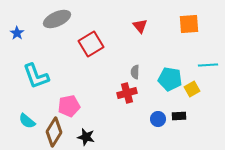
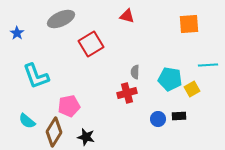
gray ellipse: moved 4 px right
red triangle: moved 13 px left, 10 px up; rotated 35 degrees counterclockwise
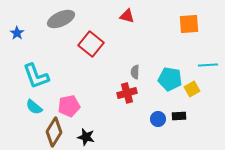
red square: rotated 20 degrees counterclockwise
cyan semicircle: moved 7 px right, 14 px up
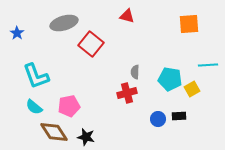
gray ellipse: moved 3 px right, 4 px down; rotated 8 degrees clockwise
brown diamond: rotated 64 degrees counterclockwise
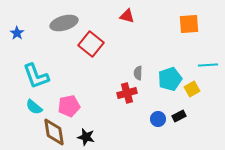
gray semicircle: moved 3 px right, 1 px down
cyan pentagon: rotated 30 degrees counterclockwise
black rectangle: rotated 24 degrees counterclockwise
brown diamond: rotated 24 degrees clockwise
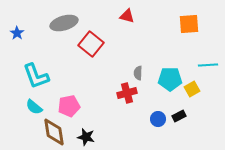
cyan pentagon: rotated 20 degrees clockwise
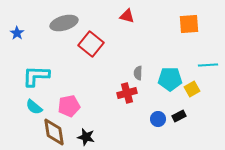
cyan L-shape: rotated 112 degrees clockwise
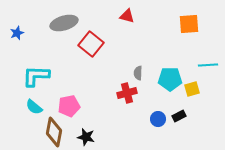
blue star: rotated 16 degrees clockwise
yellow square: rotated 14 degrees clockwise
brown diamond: rotated 20 degrees clockwise
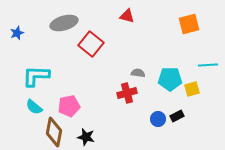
orange square: rotated 10 degrees counterclockwise
gray semicircle: rotated 96 degrees clockwise
black rectangle: moved 2 px left
